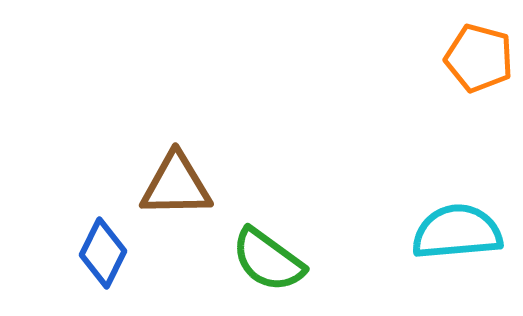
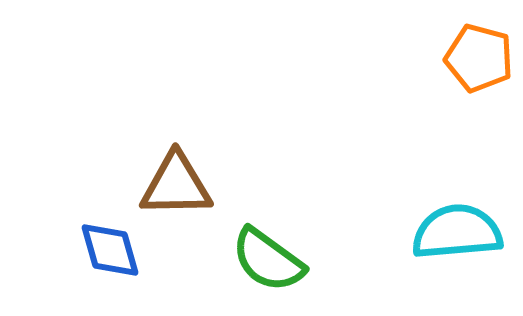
blue diamond: moved 7 px right, 3 px up; rotated 42 degrees counterclockwise
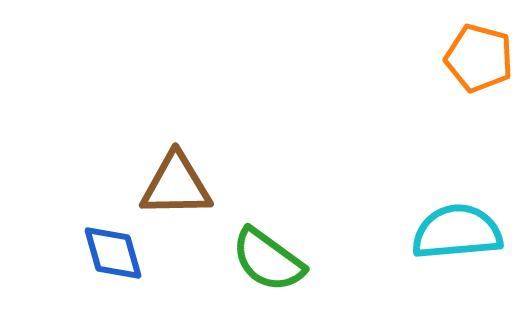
blue diamond: moved 3 px right, 3 px down
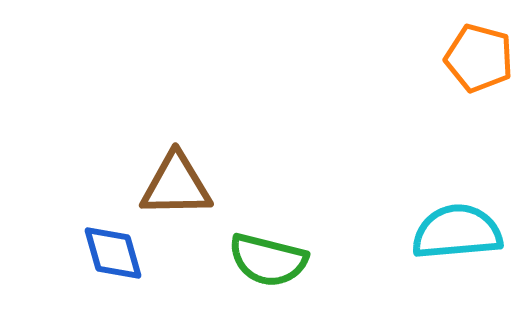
green semicircle: rotated 22 degrees counterclockwise
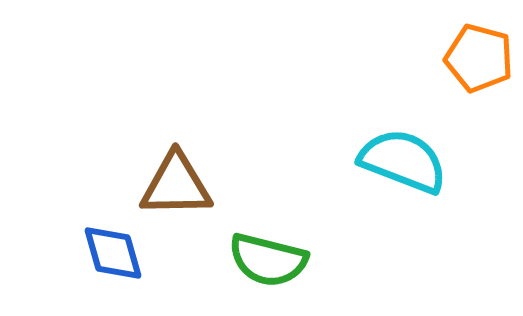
cyan semicircle: moved 54 px left, 71 px up; rotated 26 degrees clockwise
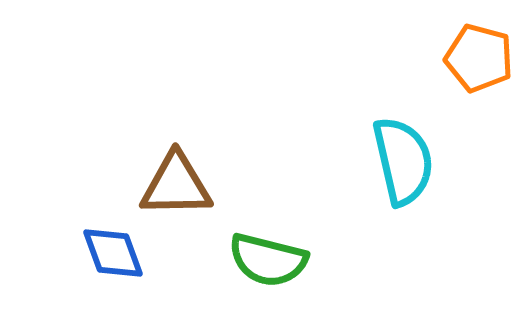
cyan semicircle: rotated 56 degrees clockwise
blue diamond: rotated 4 degrees counterclockwise
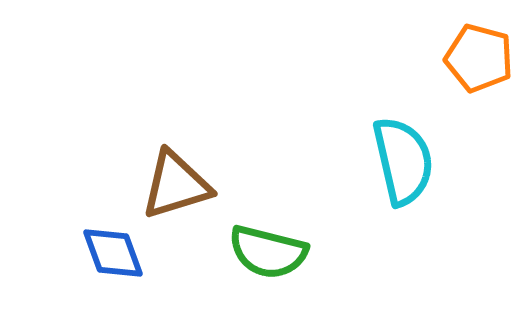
brown triangle: rotated 16 degrees counterclockwise
green semicircle: moved 8 px up
